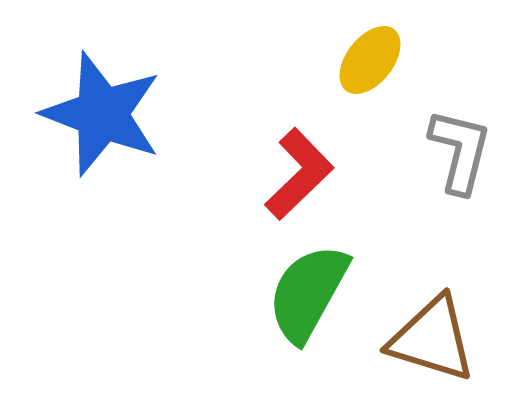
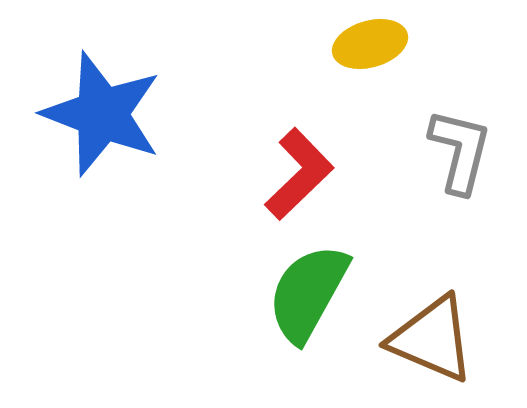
yellow ellipse: moved 16 px up; rotated 36 degrees clockwise
brown triangle: rotated 6 degrees clockwise
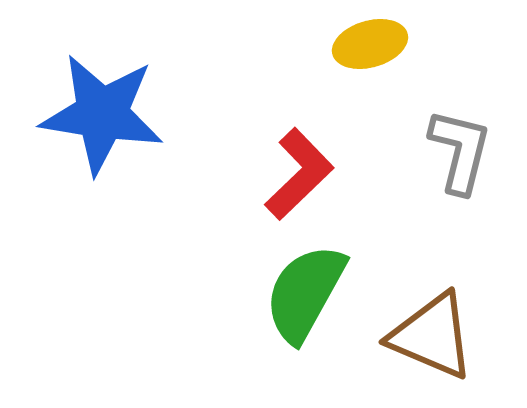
blue star: rotated 12 degrees counterclockwise
green semicircle: moved 3 px left
brown triangle: moved 3 px up
